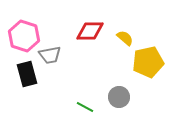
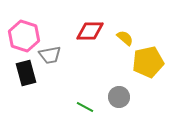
black rectangle: moved 1 px left, 1 px up
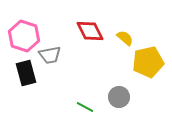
red diamond: rotated 64 degrees clockwise
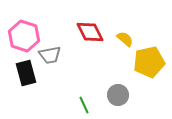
red diamond: moved 1 px down
yellow semicircle: moved 1 px down
yellow pentagon: moved 1 px right
gray circle: moved 1 px left, 2 px up
green line: moved 1 px left, 2 px up; rotated 36 degrees clockwise
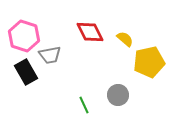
black rectangle: moved 1 px up; rotated 15 degrees counterclockwise
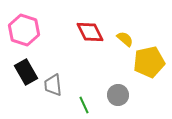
pink hexagon: moved 6 px up
gray trapezoid: moved 3 px right, 30 px down; rotated 95 degrees clockwise
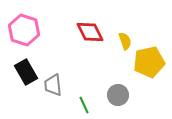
yellow semicircle: moved 2 px down; rotated 30 degrees clockwise
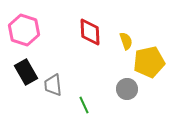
red diamond: rotated 24 degrees clockwise
yellow semicircle: moved 1 px right
gray circle: moved 9 px right, 6 px up
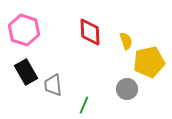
green line: rotated 48 degrees clockwise
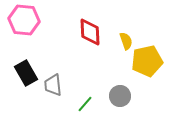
pink hexagon: moved 10 px up; rotated 12 degrees counterclockwise
yellow pentagon: moved 2 px left, 1 px up
black rectangle: moved 1 px down
gray circle: moved 7 px left, 7 px down
green line: moved 1 px right, 1 px up; rotated 18 degrees clockwise
